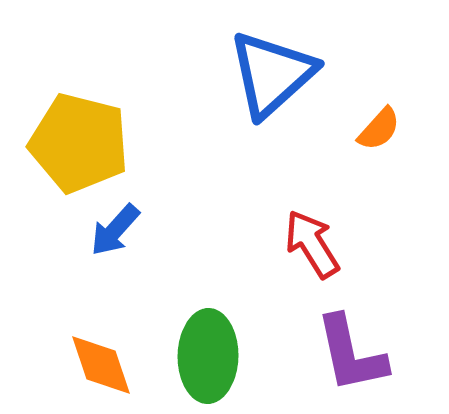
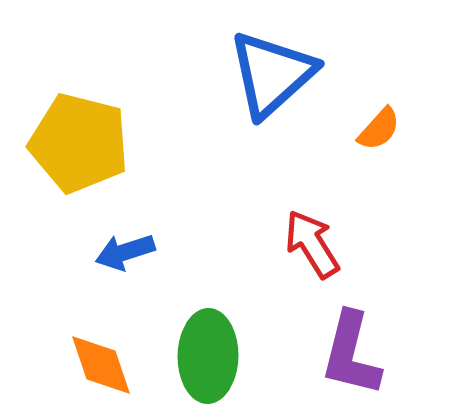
blue arrow: moved 10 px right, 22 px down; rotated 30 degrees clockwise
purple L-shape: rotated 26 degrees clockwise
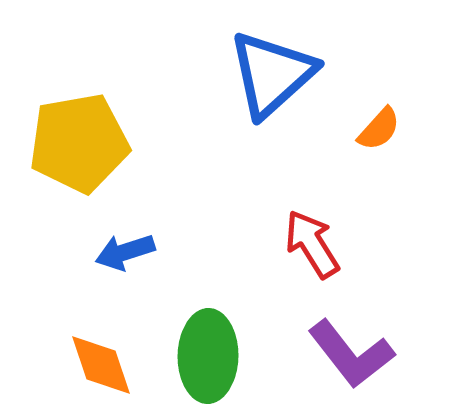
yellow pentagon: rotated 24 degrees counterclockwise
purple L-shape: rotated 52 degrees counterclockwise
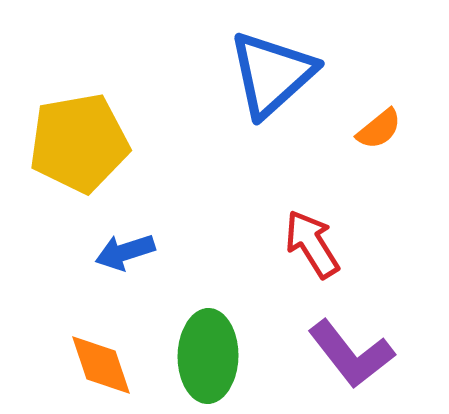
orange semicircle: rotated 9 degrees clockwise
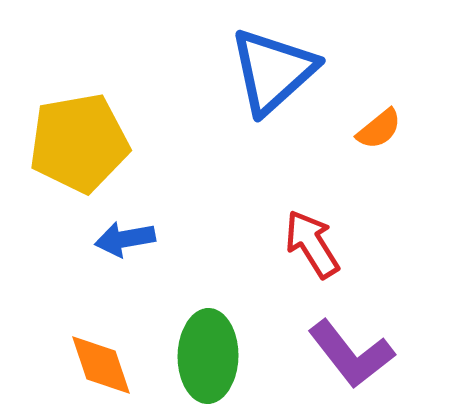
blue triangle: moved 1 px right, 3 px up
blue arrow: moved 13 px up; rotated 8 degrees clockwise
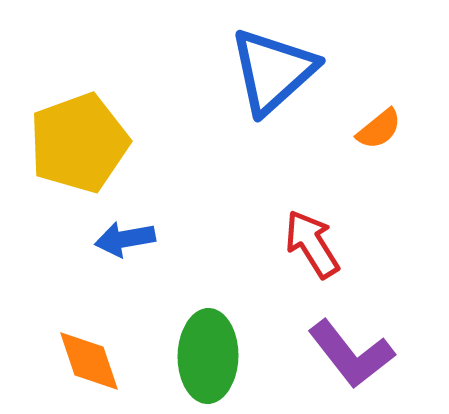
yellow pentagon: rotated 10 degrees counterclockwise
orange diamond: moved 12 px left, 4 px up
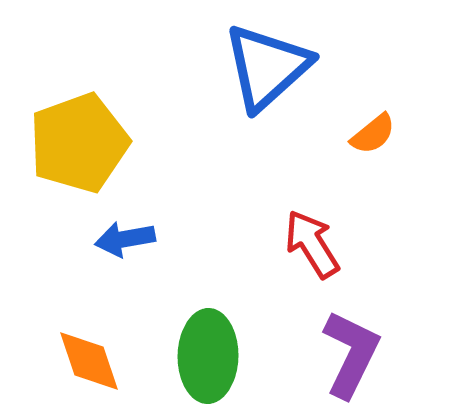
blue triangle: moved 6 px left, 4 px up
orange semicircle: moved 6 px left, 5 px down
purple L-shape: rotated 116 degrees counterclockwise
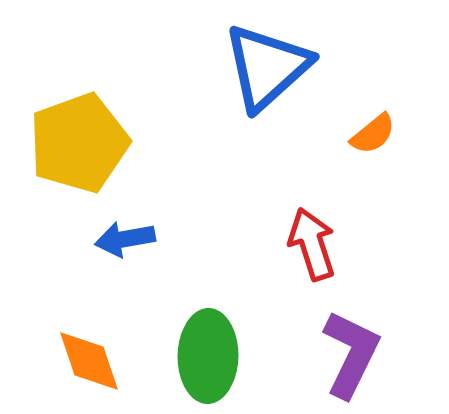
red arrow: rotated 14 degrees clockwise
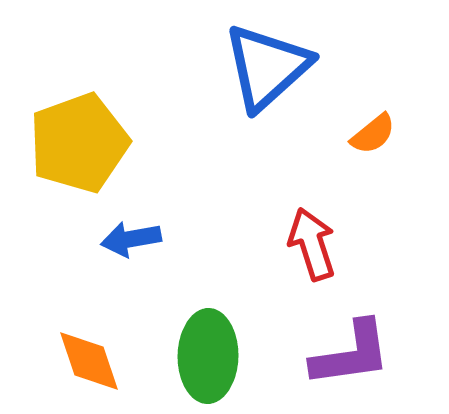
blue arrow: moved 6 px right
purple L-shape: rotated 56 degrees clockwise
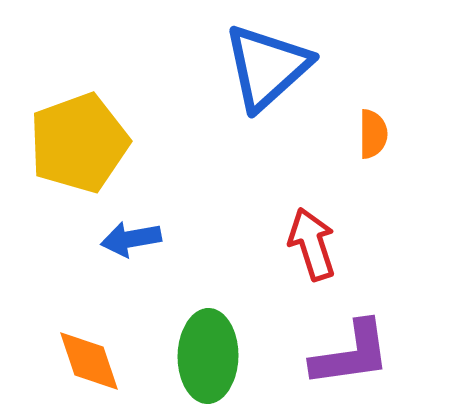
orange semicircle: rotated 51 degrees counterclockwise
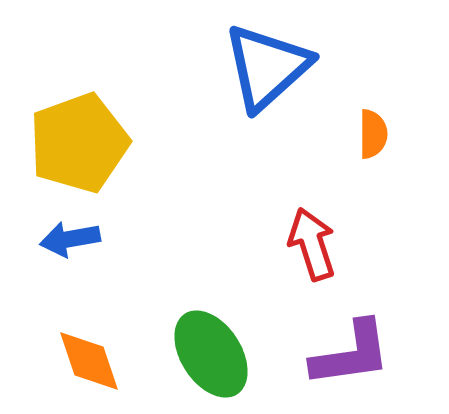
blue arrow: moved 61 px left
green ellipse: moved 3 px right, 2 px up; rotated 34 degrees counterclockwise
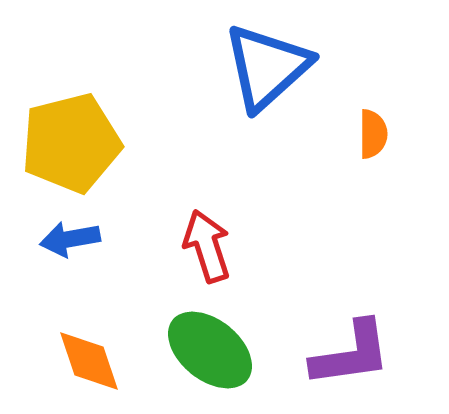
yellow pentagon: moved 8 px left; rotated 6 degrees clockwise
red arrow: moved 105 px left, 2 px down
green ellipse: moved 1 px left, 4 px up; rotated 18 degrees counterclockwise
